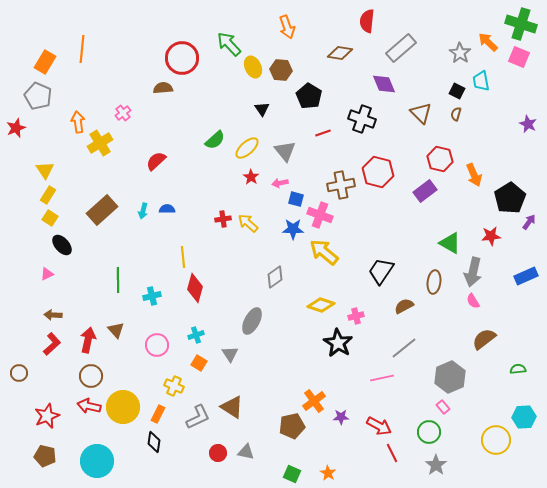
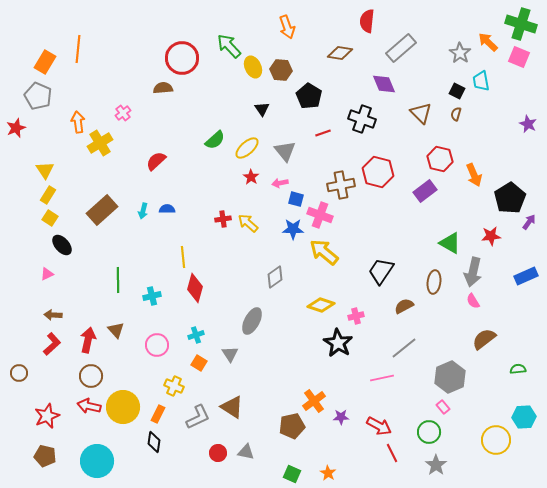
green arrow at (229, 44): moved 2 px down
orange line at (82, 49): moved 4 px left
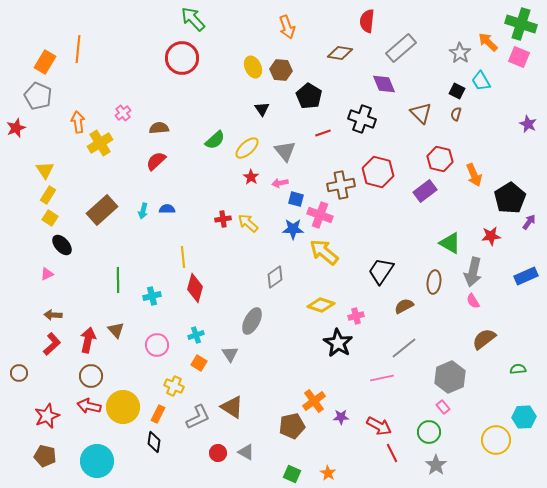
green arrow at (229, 46): moved 36 px left, 27 px up
cyan trapezoid at (481, 81): rotated 20 degrees counterclockwise
brown semicircle at (163, 88): moved 4 px left, 40 px down
gray triangle at (246, 452): rotated 18 degrees clockwise
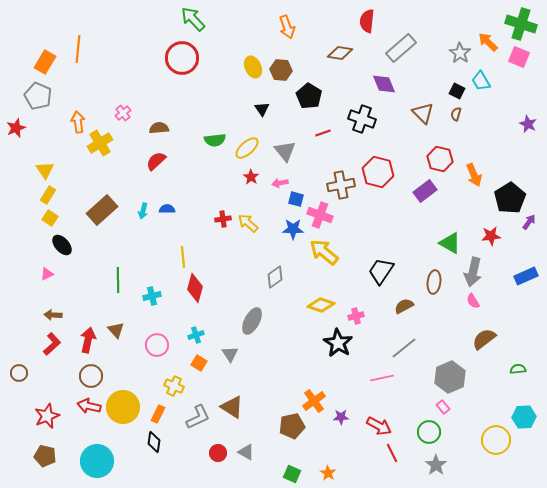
brown triangle at (421, 113): moved 2 px right
green semicircle at (215, 140): rotated 35 degrees clockwise
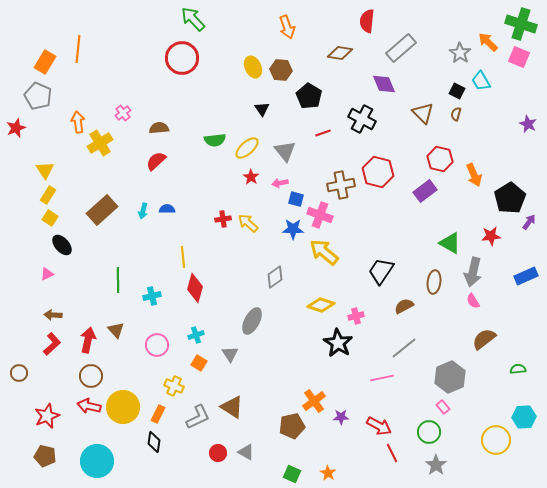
black cross at (362, 119): rotated 8 degrees clockwise
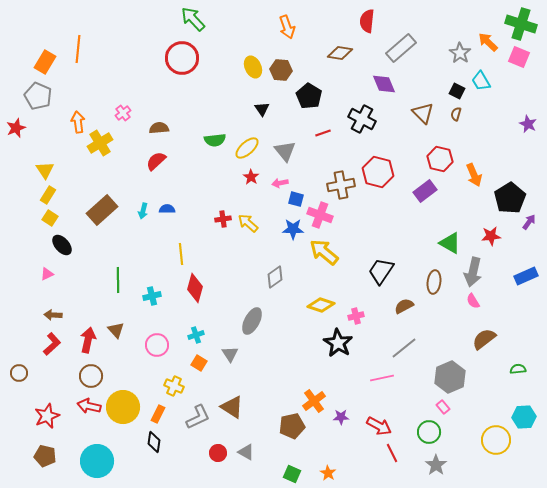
yellow line at (183, 257): moved 2 px left, 3 px up
